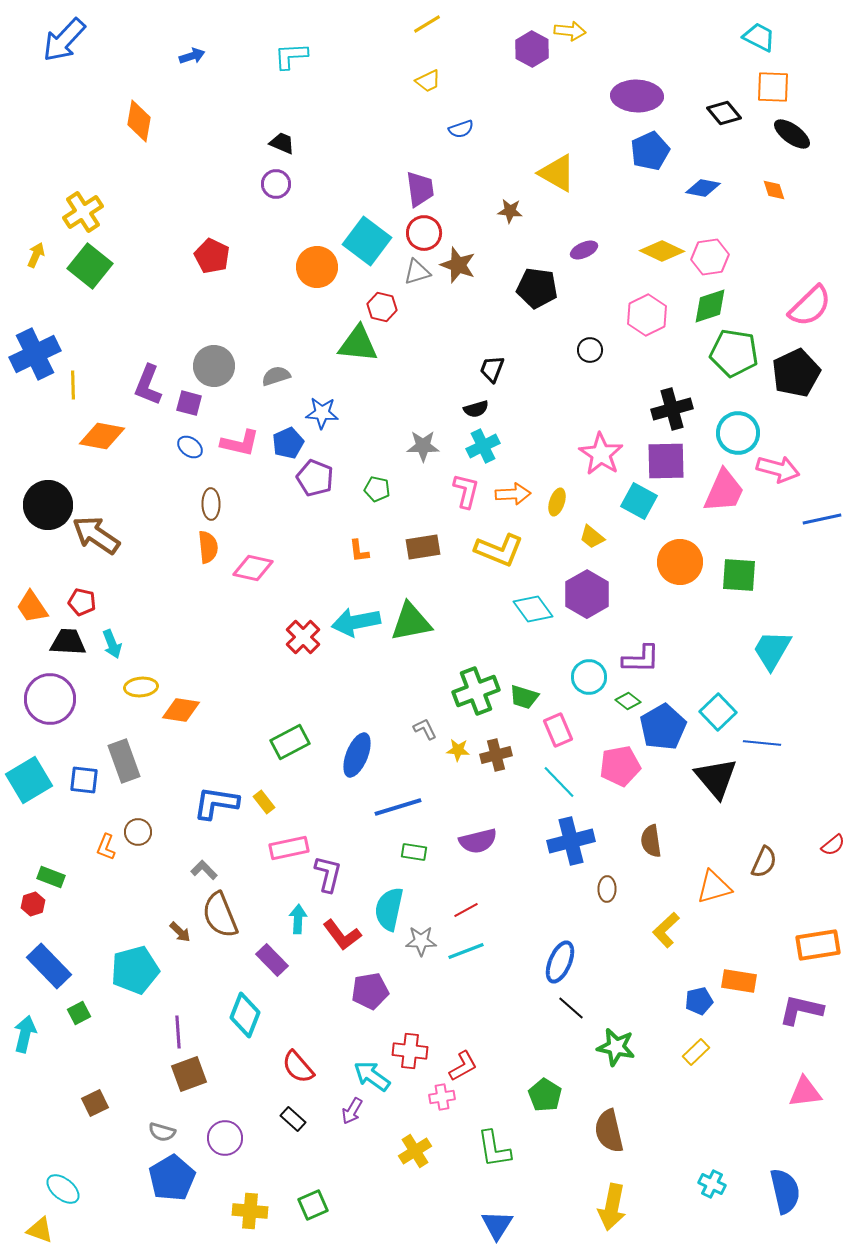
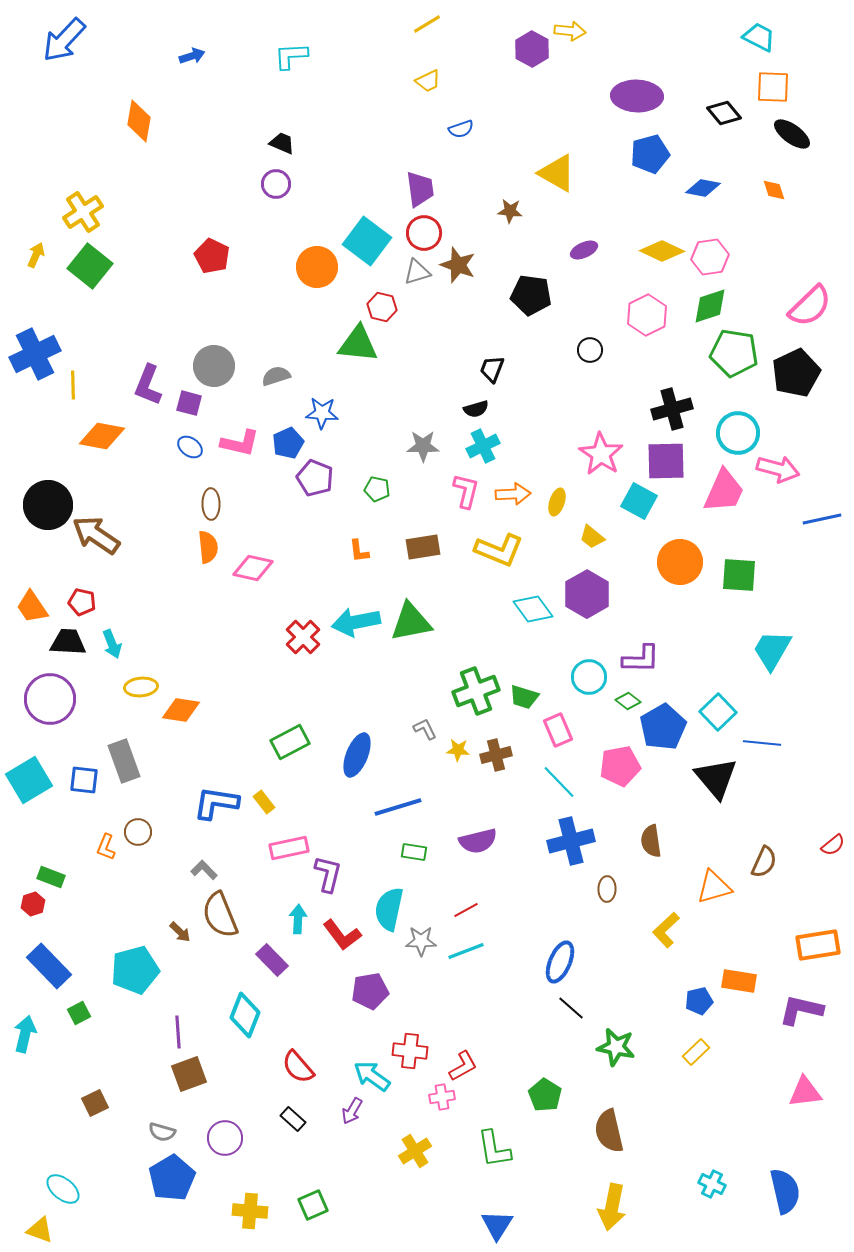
blue pentagon at (650, 151): moved 3 px down; rotated 9 degrees clockwise
black pentagon at (537, 288): moved 6 px left, 7 px down
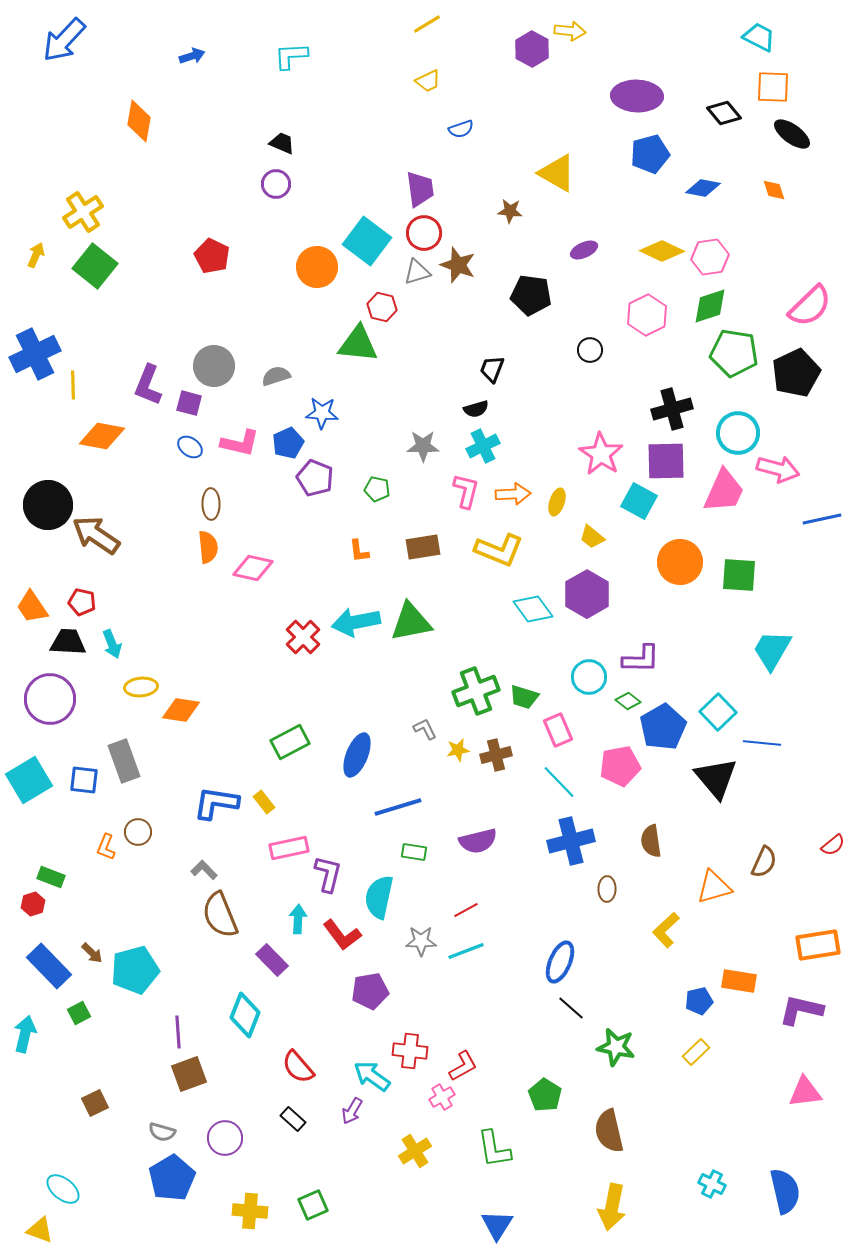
green square at (90, 266): moved 5 px right
yellow star at (458, 750): rotated 15 degrees counterclockwise
cyan semicircle at (389, 909): moved 10 px left, 12 px up
brown arrow at (180, 932): moved 88 px left, 21 px down
pink cross at (442, 1097): rotated 20 degrees counterclockwise
